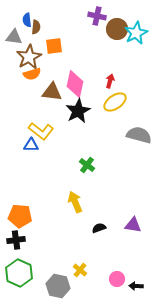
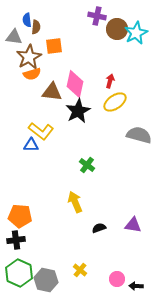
gray hexagon: moved 12 px left, 6 px up
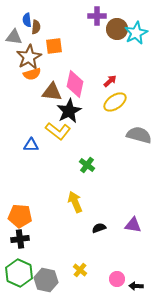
purple cross: rotated 12 degrees counterclockwise
red arrow: rotated 32 degrees clockwise
black star: moved 9 px left
yellow L-shape: moved 17 px right
black cross: moved 4 px right, 1 px up
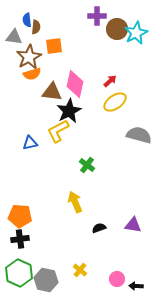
yellow L-shape: rotated 115 degrees clockwise
blue triangle: moved 1 px left, 2 px up; rotated 14 degrees counterclockwise
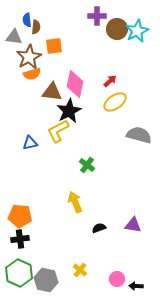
cyan star: moved 1 px right, 2 px up
